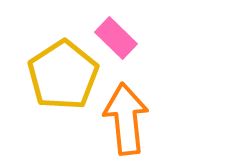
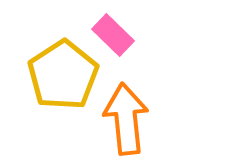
pink rectangle: moved 3 px left, 3 px up
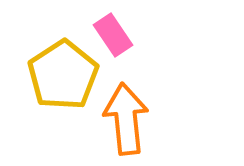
pink rectangle: rotated 12 degrees clockwise
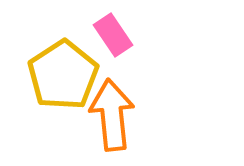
orange arrow: moved 14 px left, 4 px up
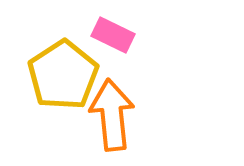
pink rectangle: rotated 30 degrees counterclockwise
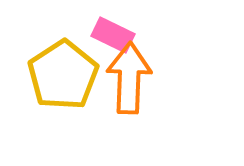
orange arrow: moved 17 px right, 37 px up; rotated 8 degrees clockwise
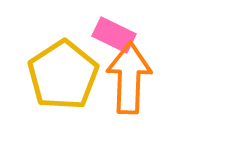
pink rectangle: moved 1 px right
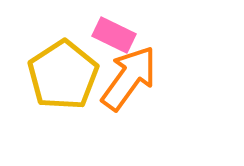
orange arrow: rotated 34 degrees clockwise
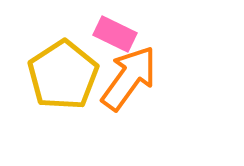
pink rectangle: moved 1 px right, 1 px up
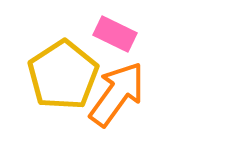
orange arrow: moved 12 px left, 16 px down
